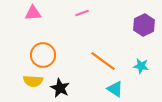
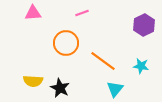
orange circle: moved 23 px right, 12 px up
cyan triangle: rotated 36 degrees clockwise
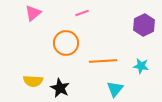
pink triangle: rotated 36 degrees counterclockwise
orange line: rotated 40 degrees counterclockwise
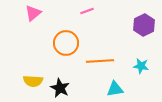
pink line: moved 5 px right, 2 px up
orange line: moved 3 px left
cyan triangle: rotated 42 degrees clockwise
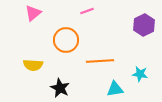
orange circle: moved 3 px up
cyan star: moved 1 px left, 8 px down
yellow semicircle: moved 16 px up
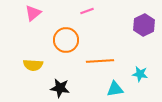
black star: rotated 18 degrees counterclockwise
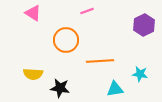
pink triangle: rotated 48 degrees counterclockwise
yellow semicircle: moved 9 px down
